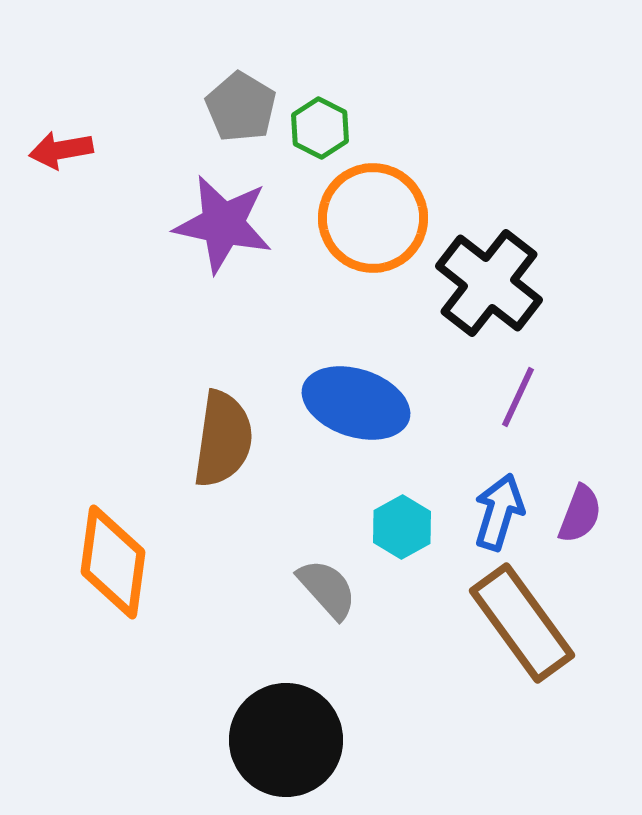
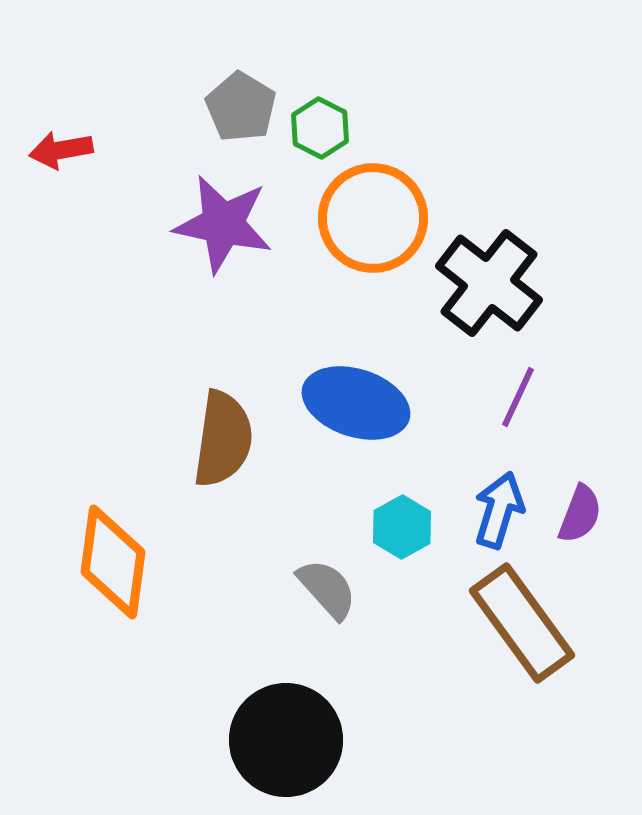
blue arrow: moved 2 px up
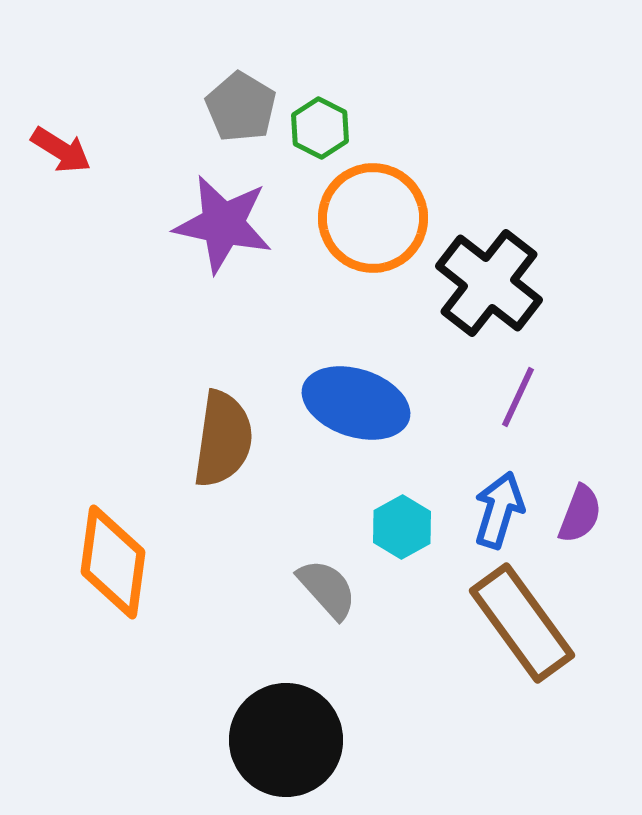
red arrow: rotated 138 degrees counterclockwise
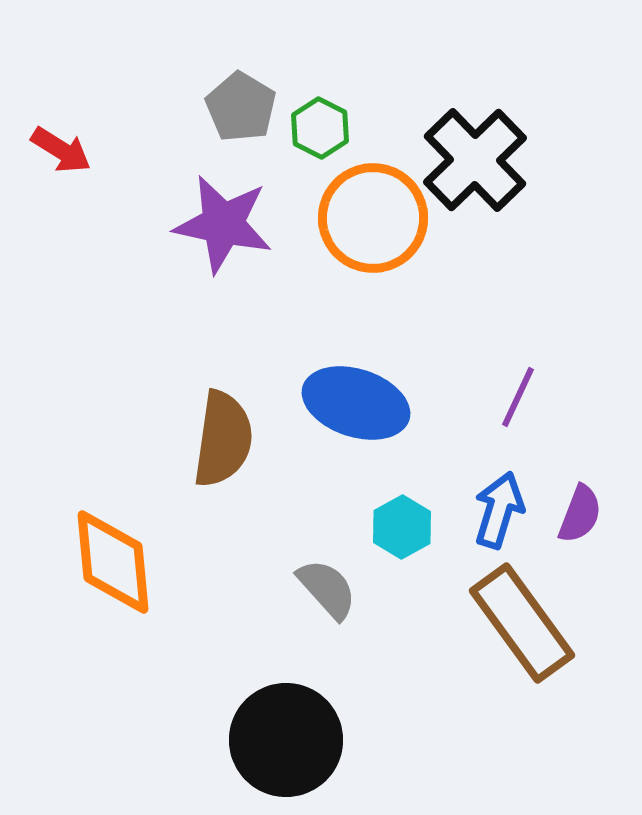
black cross: moved 14 px left, 123 px up; rotated 8 degrees clockwise
orange diamond: rotated 13 degrees counterclockwise
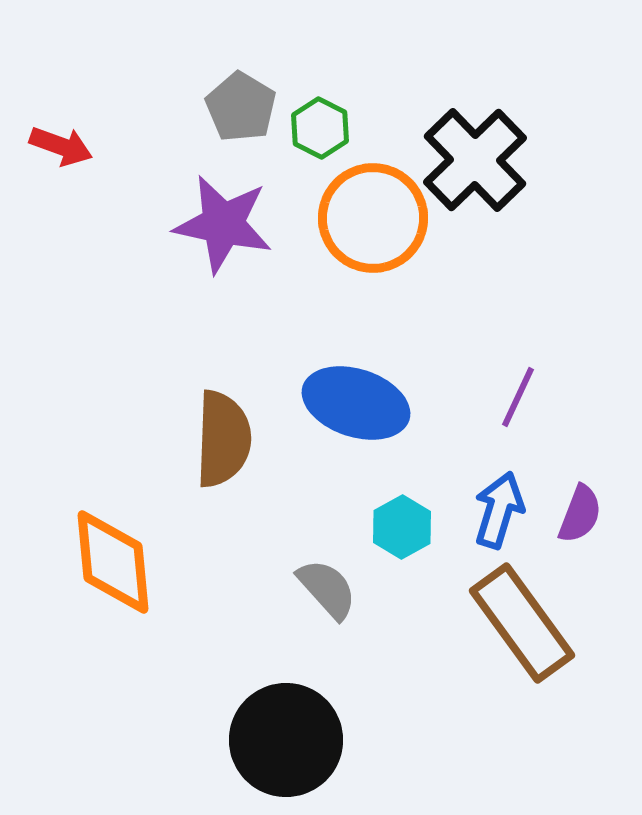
red arrow: moved 4 px up; rotated 12 degrees counterclockwise
brown semicircle: rotated 6 degrees counterclockwise
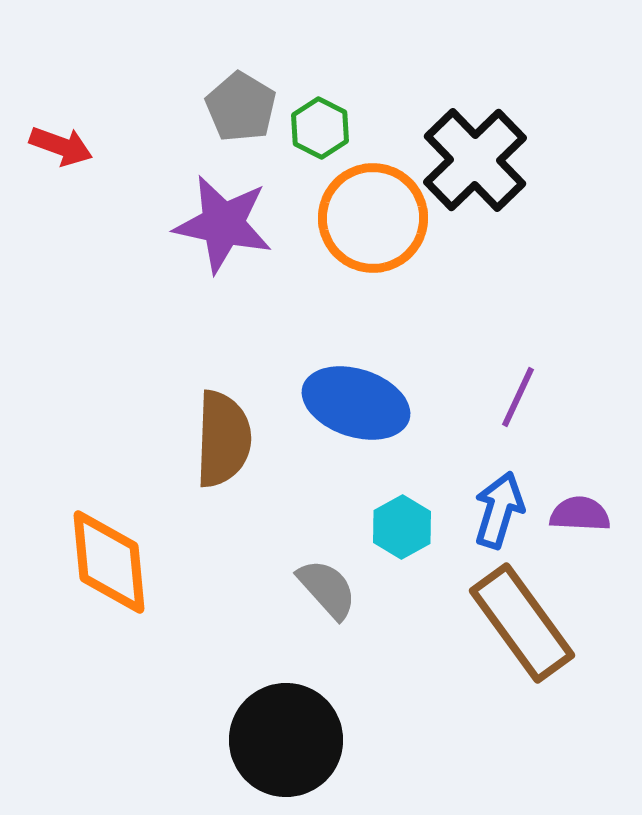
purple semicircle: rotated 108 degrees counterclockwise
orange diamond: moved 4 px left
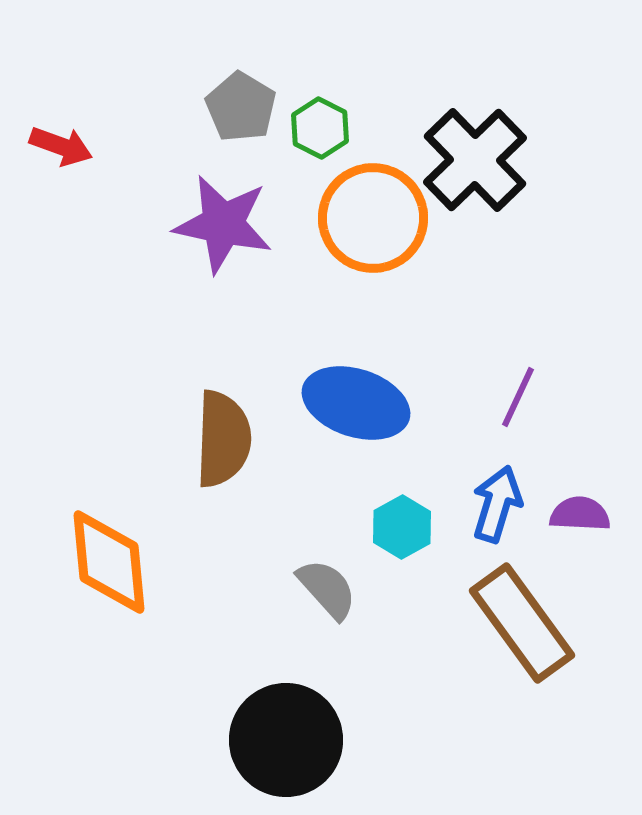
blue arrow: moved 2 px left, 6 px up
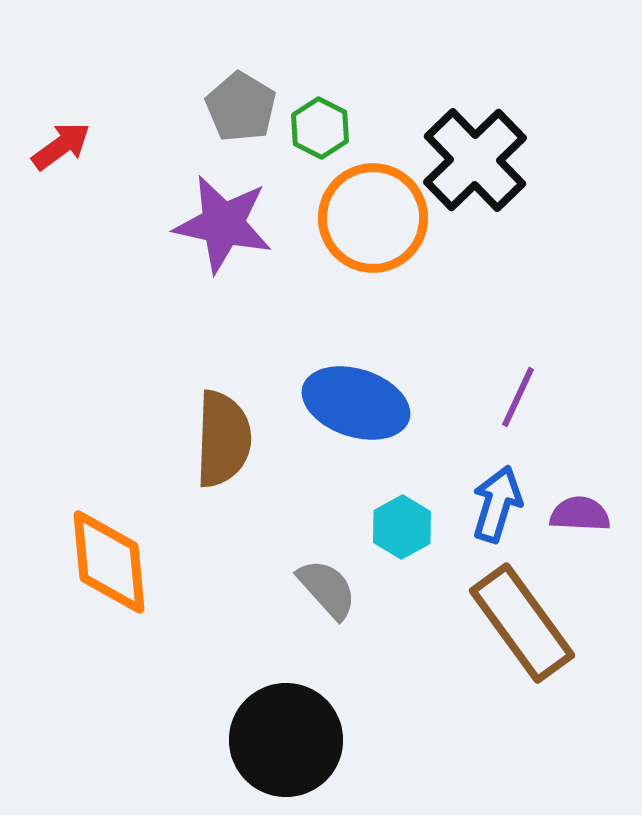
red arrow: rotated 56 degrees counterclockwise
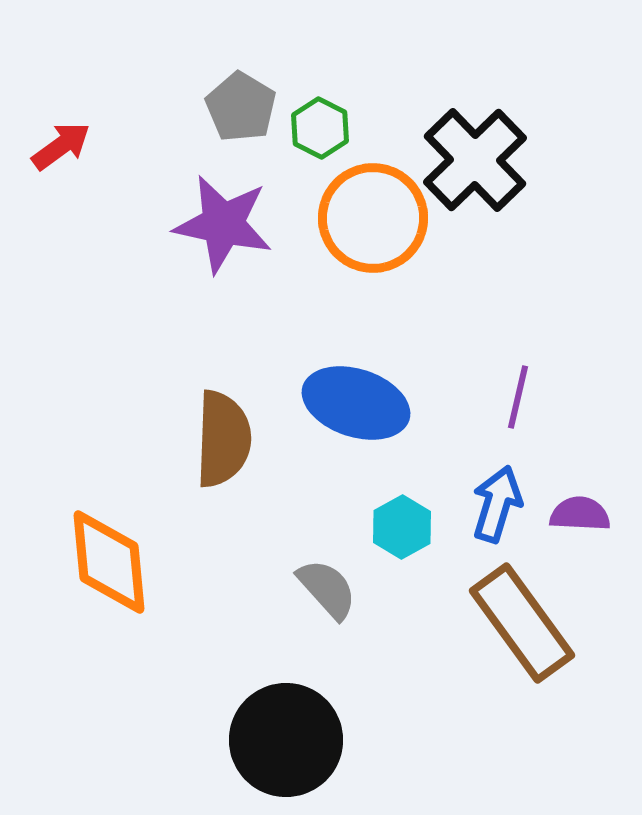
purple line: rotated 12 degrees counterclockwise
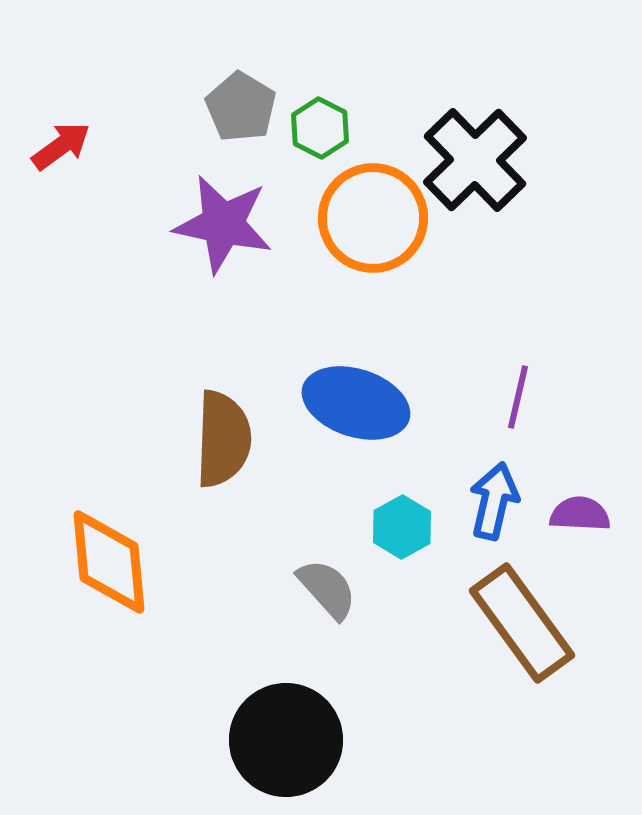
blue arrow: moved 3 px left, 3 px up; rotated 4 degrees counterclockwise
